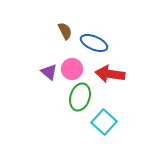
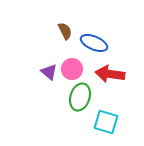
cyan square: moved 2 px right; rotated 25 degrees counterclockwise
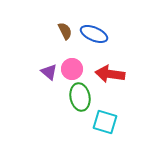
blue ellipse: moved 9 px up
green ellipse: rotated 28 degrees counterclockwise
cyan square: moved 1 px left
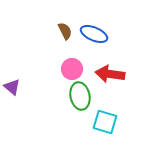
purple triangle: moved 37 px left, 15 px down
green ellipse: moved 1 px up
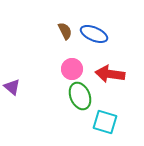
green ellipse: rotated 12 degrees counterclockwise
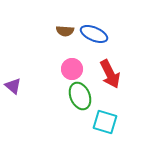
brown semicircle: rotated 120 degrees clockwise
red arrow: rotated 124 degrees counterclockwise
purple triangle: moved 1 px right, 1 px up
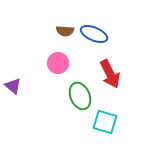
pink circle: moved 14 px left, 6 px up
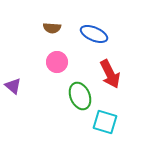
brown semicircle: moved 13 px left, 3 px up
pink circle: moved 1 px left, 1 px up
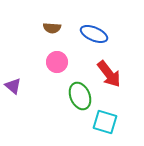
red arrow: moved 1 px left; rotated 12 degrees counterclockwise
